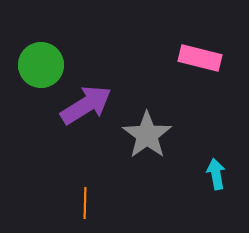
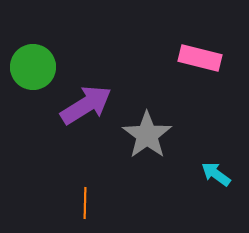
green circle: moved 8 px left, 2 px down
cyan arrow: rotated 44 degrees counterclockwise
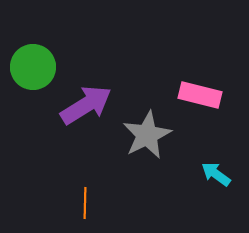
pink rectangle: moved 37 px down
gray star: rotated 9 degrees clockwise
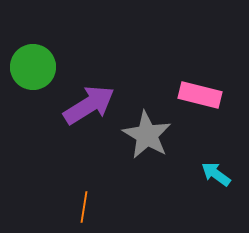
purple arrow: moved 3 px right
gray star: rotated 15 degrees counterclockwise
orange line: moved 1 px left, 4 px down; rotated 8 degrees clockwise
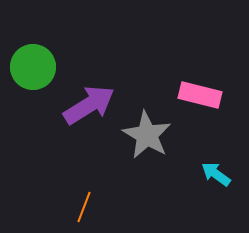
orange line: rotated 12 degrees clockwise
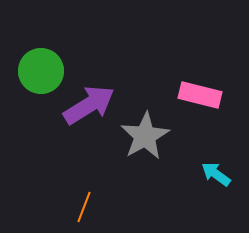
green circle: moved 8 px right, 4 px down
gray star: moved 2 px left, 1 px down; rotated 12 degrees clockwise
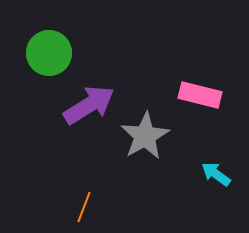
green circle: moved 8 px right, 18 px up
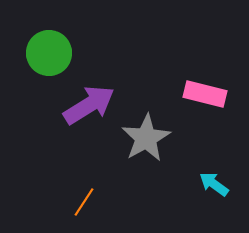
pink rectangle: moved 5 px right, 1 px up
gray star: moved 1 px right, 2 px down
cyan arrow: moved 2 px left, 10 px down
orange line: moved 5 px up; rotated 12 degrees clockwise
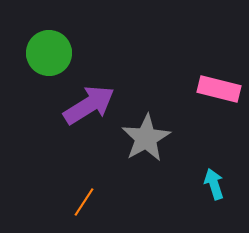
pink rectangle: moved 14 px right, 5 px up
cyan arrow: rotated 36 degrees clockwise
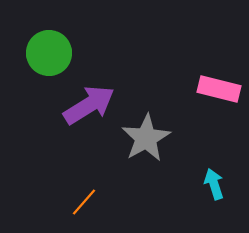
orange line: rotated 8 degrees clockwise
